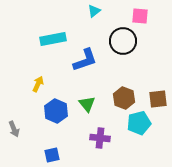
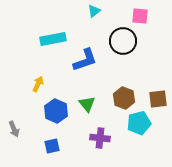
blue square: moved 9 px up
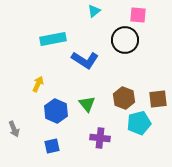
pink square: moved 2 px left, 1 px up
black circle: moved 2 px right, 1 px up
blue L-shape: rotated 52 degrees clockwise
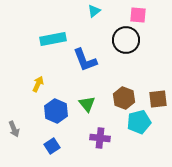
black circle: moved 1 px right
blue L-shape: rotated 36 degrees clockwise
cyan pentagon: moved 1 px up
blue square: rotated 21 degrees counterclockwise
